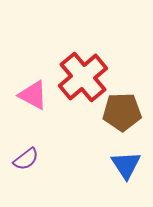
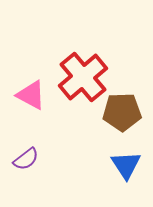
pink triangle: moved 2 px left
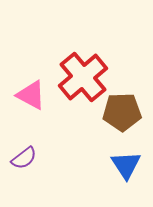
purple semicircle: moved 2 px left, 1 px up
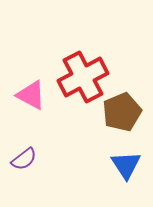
red cross: rotated 12 degrees clockwise
brown pentagon: rotated 21 degrees counterclockwise
purple semicircle: moved 1 px down
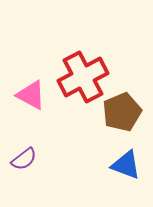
blue triangle: rotated 36 degrees counterclockwise
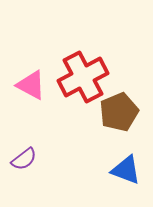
pink triangle: moved 10 px up
brown pentagon: moved 3 px left
blue triangle: moved 5 px down
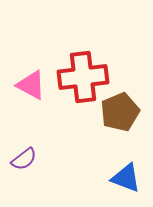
red cross: rotated 21 degrees clockwise
brown pentagon: moved 1 px right
blue triangle: moved 8 px down
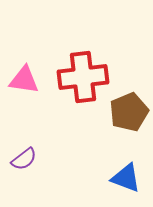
pink triangle: moved 7 px left, 5 px up; rotated 20 degrees counterclockwise
brown pentagon: moved 9 px right
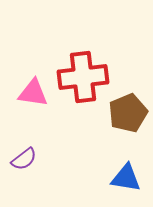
pink triangle: moved 9 px right, 13 px down
brown pentagon: moved 1 px left, 1 px down
blue triangle: rotated 12 degrees counterclockwise
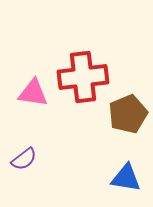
brown pentagon: moved 1 px down
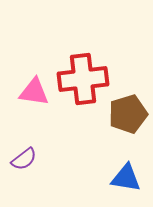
red cross: moved 2 px down
pink triangle: moved 1 px right, 1 px up
brown pentagon: rotated 6 degrees clockwise
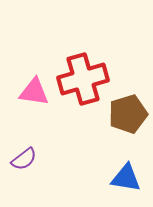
red cross: rotated 9 degrees counterclockwise
